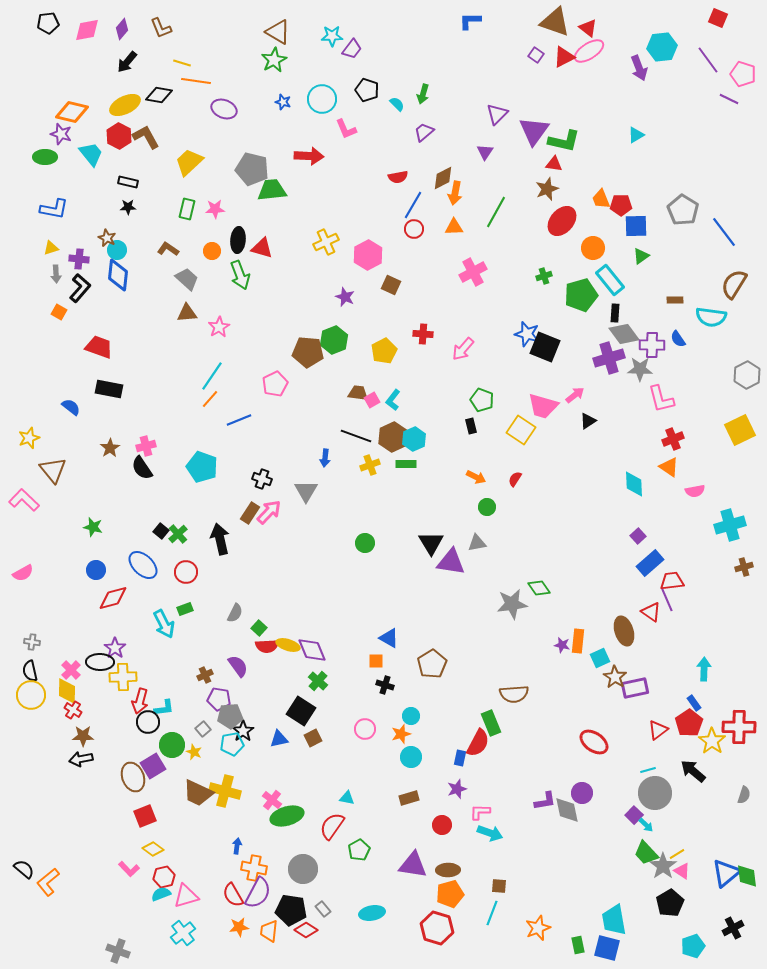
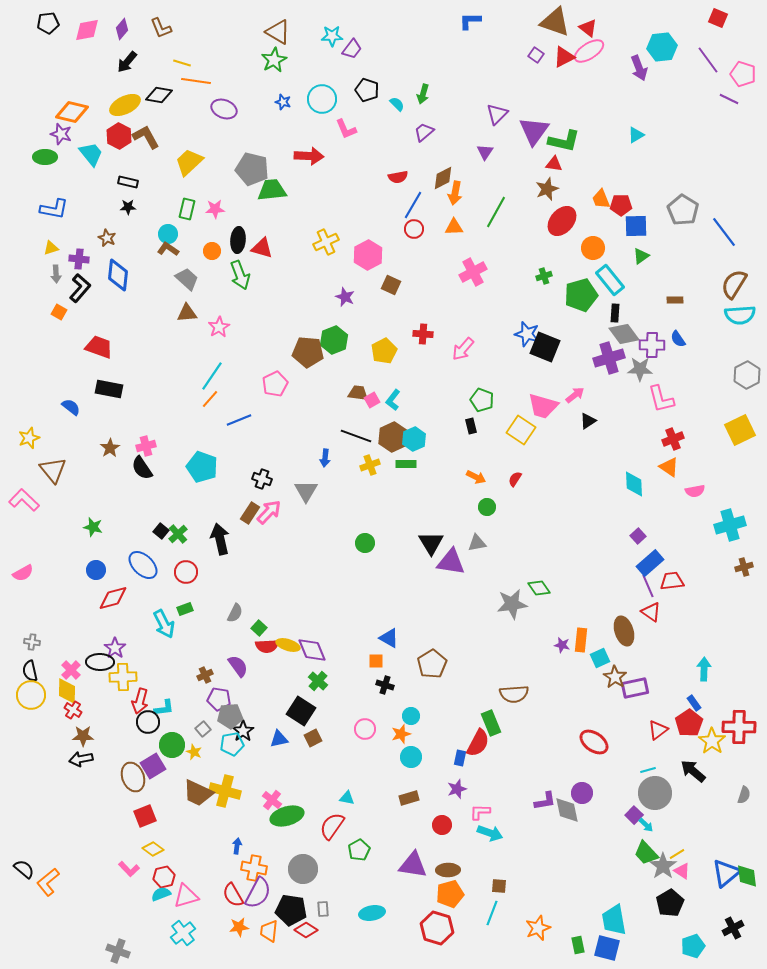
cyan circle at (117, 250): moved 51 px right, 16 px up
cyan semicircle at (711, 317): moved 29 px right, 2 px up; rotated 12 degrees counterclockwise
purple line at (667, 600): moved 19 px left, 14 px up
orange rectangle at (578, 641): moved 3 px right, 1 px up
gray rectangle at (323, 909): rotated 35 degrees clockwise
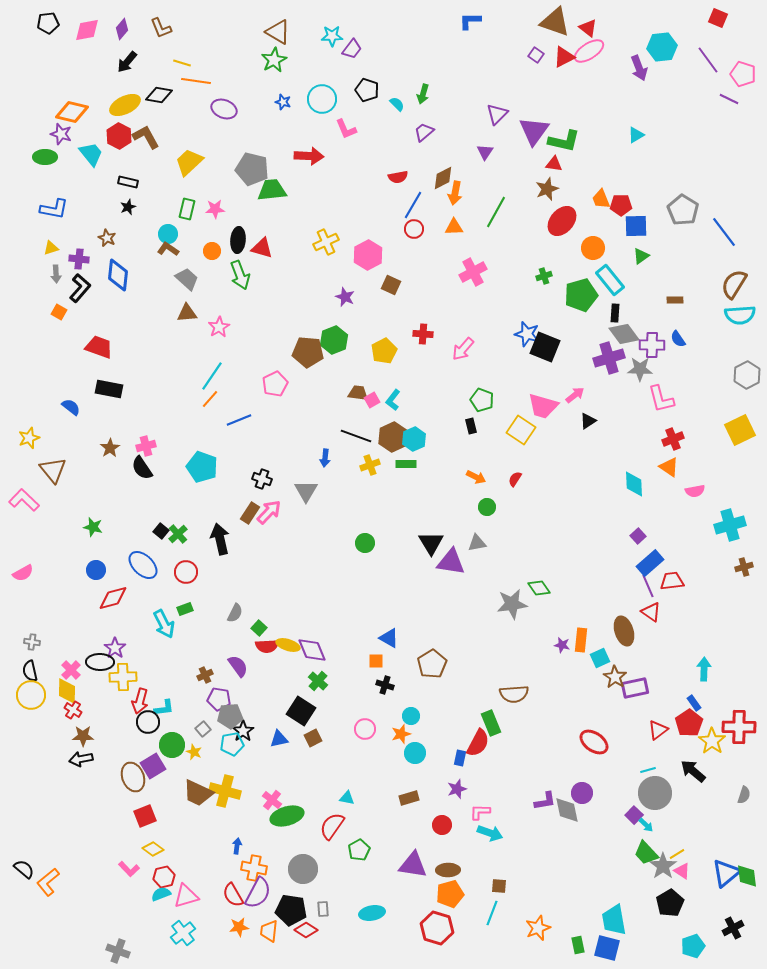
black star at (128, 207): rotated 21 degrees counterclockwise
cyan circle at (411, 757): moved 4 px right, 4 px up
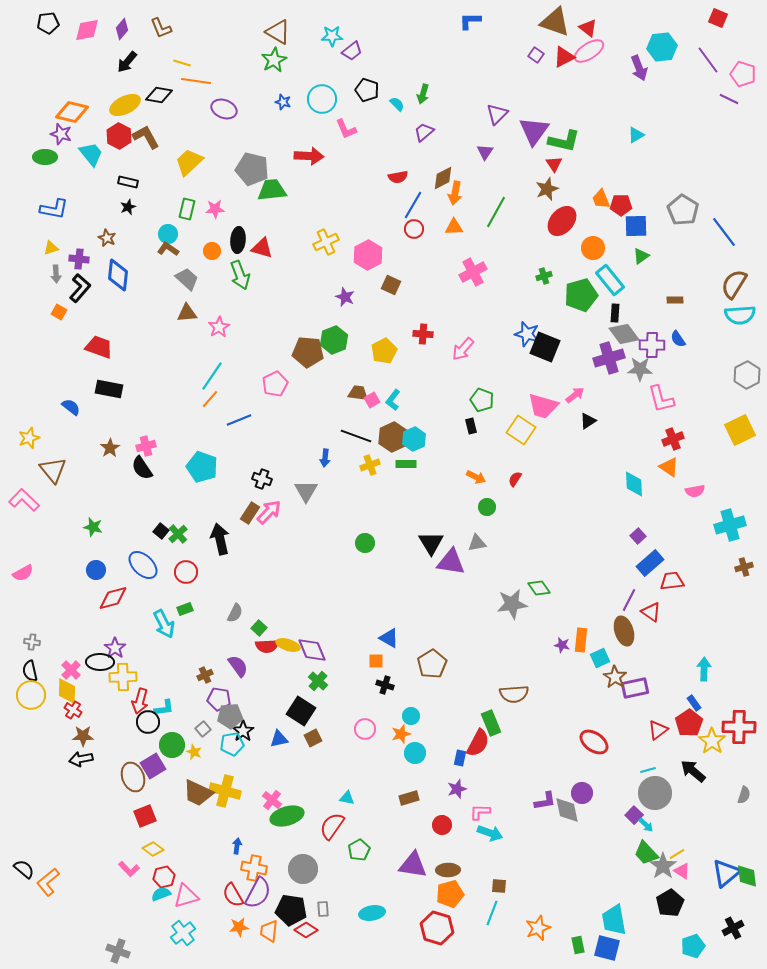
purple trapezoid at (352, 49): moved 2 px down; rotated 15 degrees clockwise
red triangle at (554, 164): rotated 48 degrees clockwise
purple line at (648, 586): moved 19 px left, 14 px down; rotated 50 degrees clockwise
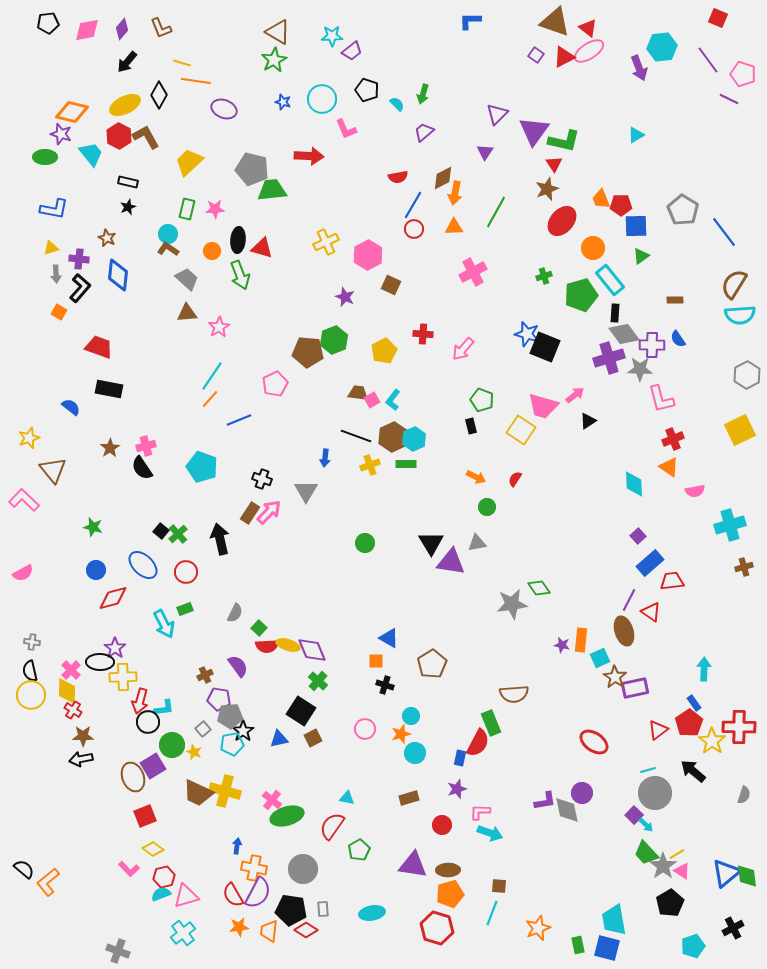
black diamond at (159, 95): rotated 72 degrees counterclockwise
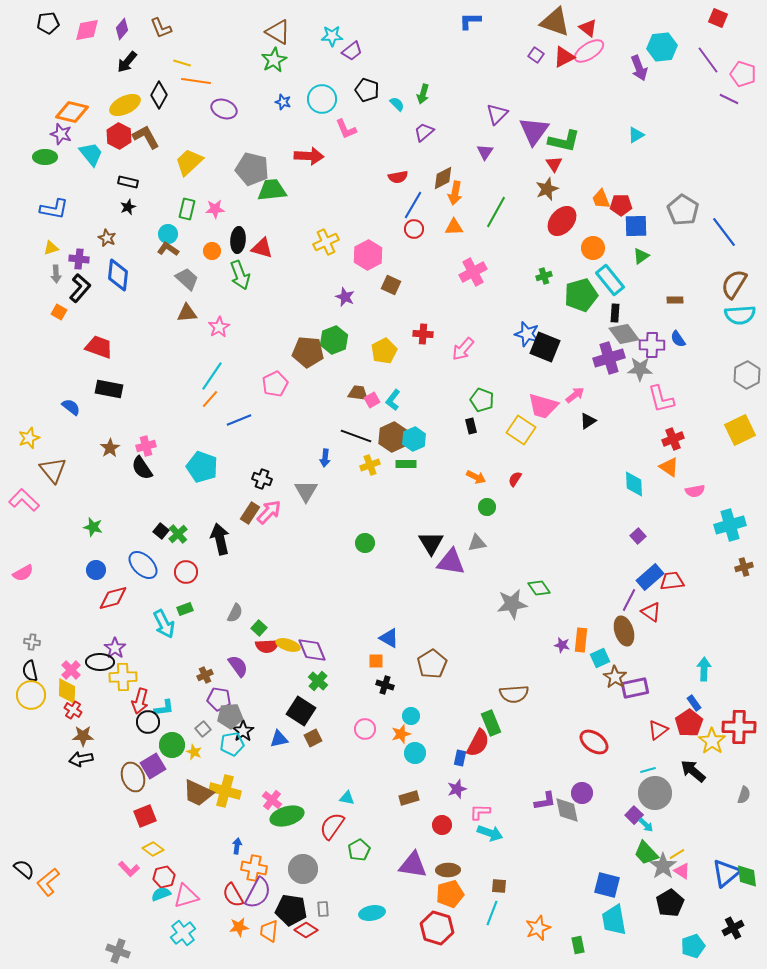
blue rectangle at (650, 563): moved 14 px down
blue square at (607, 948): moved 63 px up
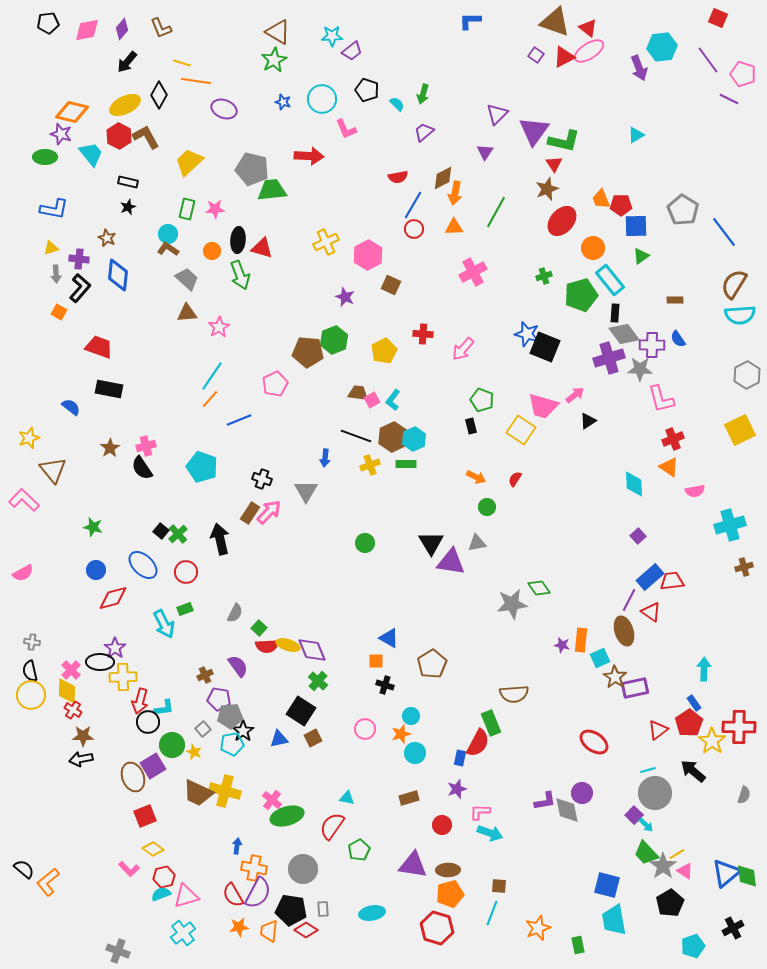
pink triangle at (682, 871): moved 3 px right
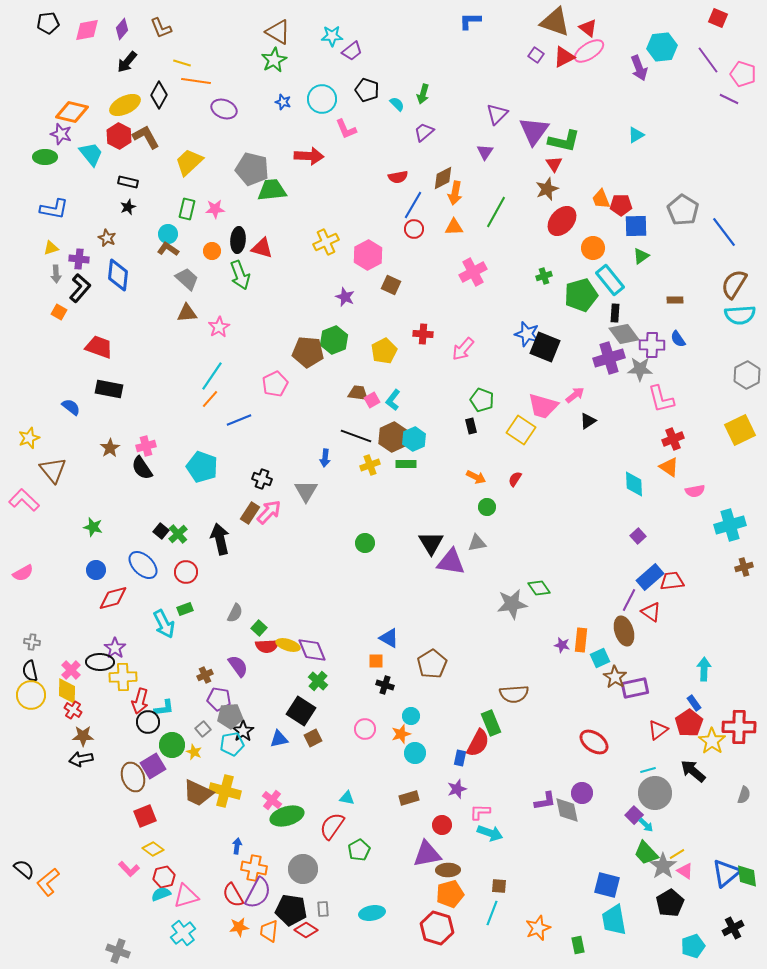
purple triangle at (413, 865): moved 14 px right, 11 px up; rotated 20 degrees counterclockwise
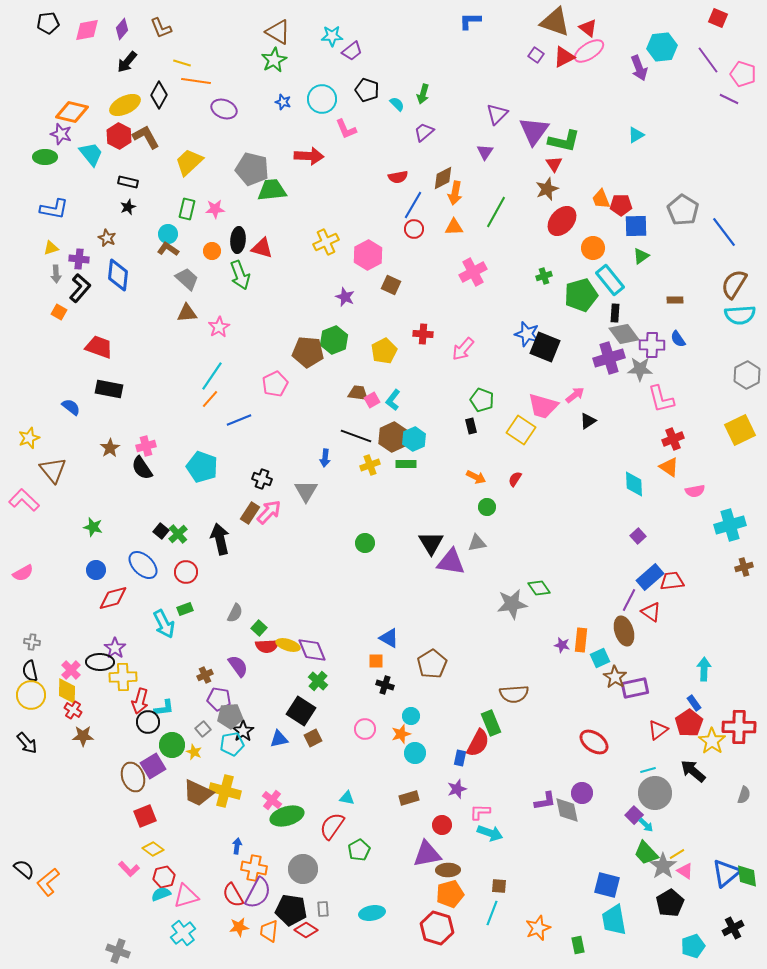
black arrow at (81, 759): moved 54 px left, 16 px up; rotated 120 degrees counterclockwise
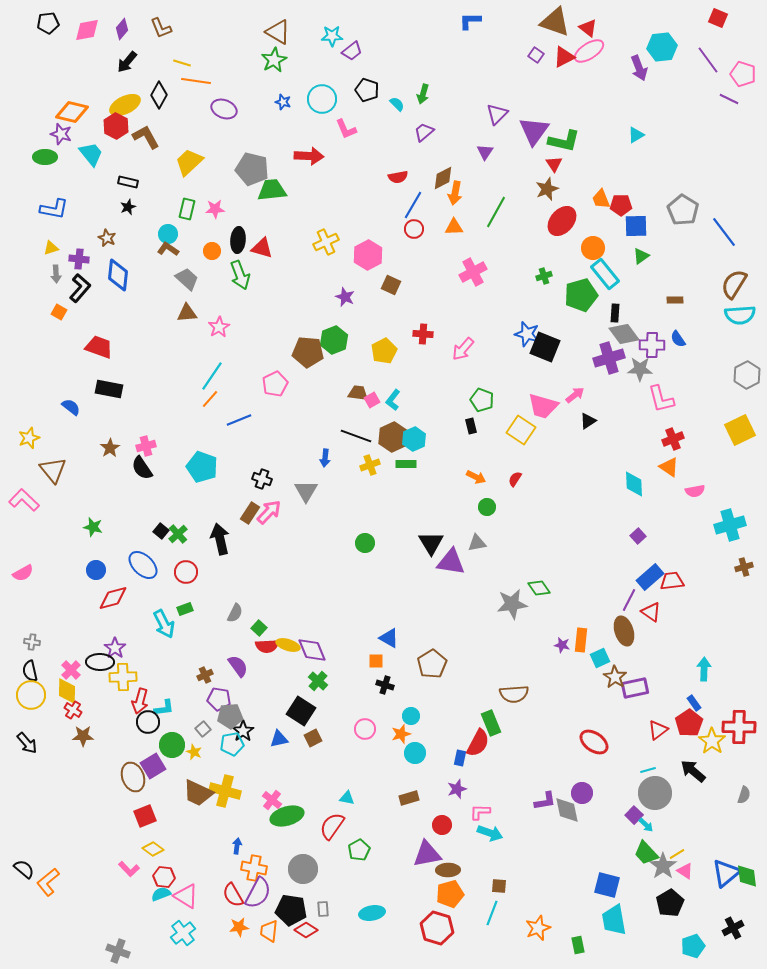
red hexagon at (119, 136): moved 3 px left, 10 px up
cyan rectangle at (610, 280): moved 5 px left, 6 px up
red hexagon at (164, 877): rotated 20 degrees clockwise
pink triangle at (186, 896): rotated 48 degrees clockwise
